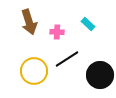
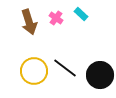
cyan rectangle: moved 7 px left, 10 px up
pink cross: moved 1 px left, 14 px up; rotated 32 degrees clockwise
black line: moved 2 px left, 9 px down; rotated 70 degrees clockwise
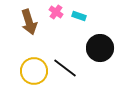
cyan rectangle: moved 2 px left, 2 px down; rotated 24 degrees counterclockwise
pink cross: moved 6 px up
black circle: moved 27 px up
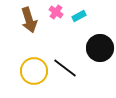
cyan rectangle: rotated 48 degrees counterclockwise
brown arrow: moved 2 px up
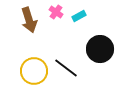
black circle: moved 1 px down
black line: moved 1 px right
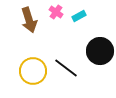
black circle: moved 2 px down
yellow circle: moved 1 px left
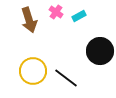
black line: moved 10 px down
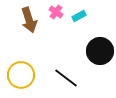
yellow circle: moved 12 px left, 4 px down
